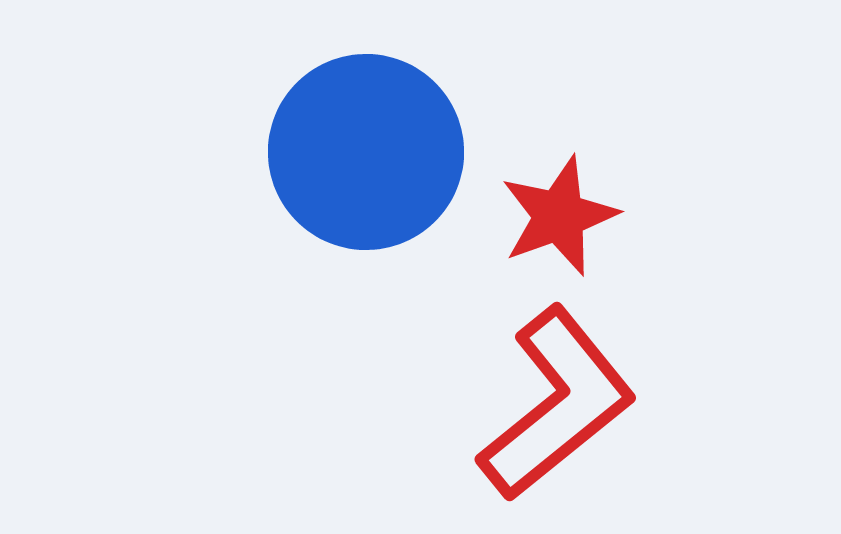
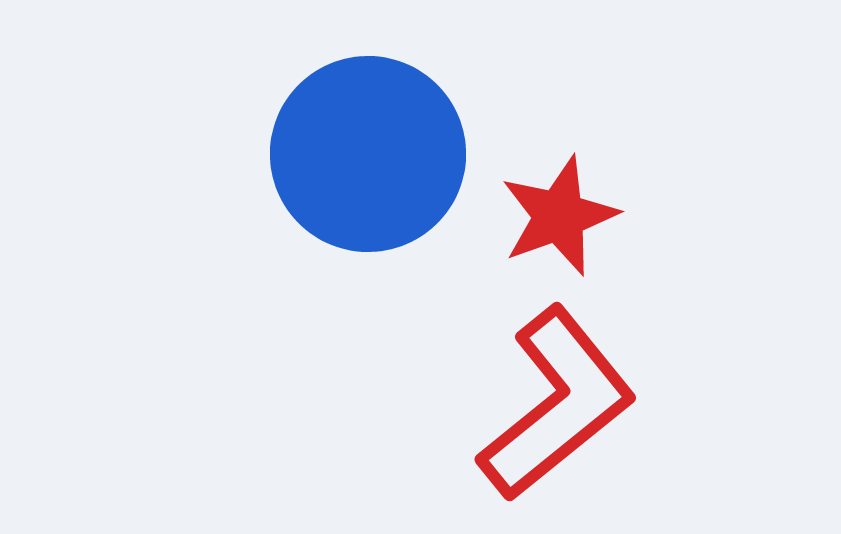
blue circle: moved 2 px right, 2 px down
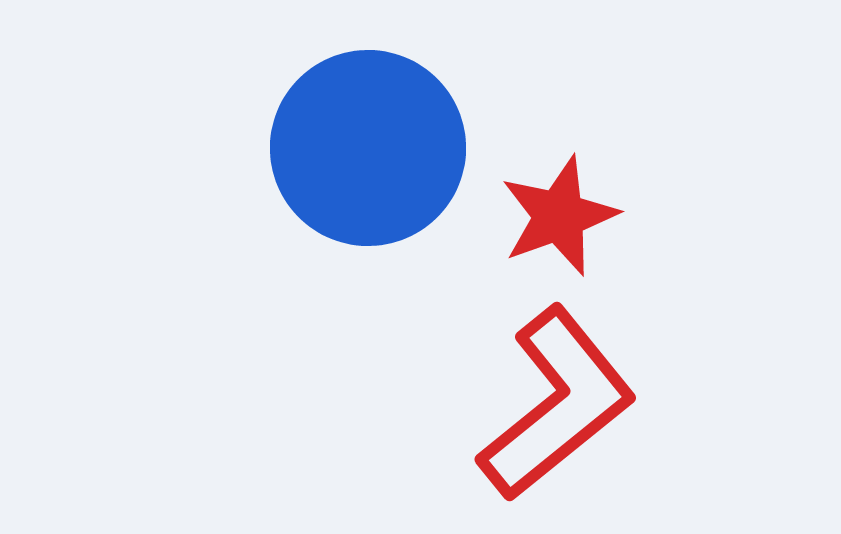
blue circle: moved 6 px up
